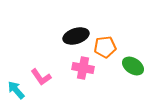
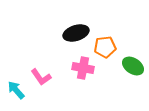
black ellipse: moved 3 px up
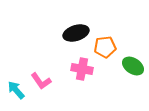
pink cross: moved 1 px left, 1 px down
pink L-shape: moved 4 px down
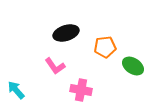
black ellipse: moved 10 px left
pink cross: moved 1 px left, 21 px down
pink L-shape: moved 14 px right, 15 px up
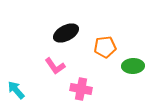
black ellipse: rotated 10 degrees counterclockwise
green ellipse: rotated 35 degrees counterclockwise
pink cross: moved 1 px up
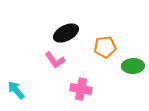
pink L-shape: moved 6 px up
